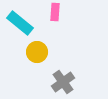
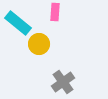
cyan rectangle: moved 2 px left
yellow circle: moved 2 px right, 8 px up
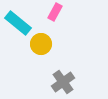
pink rectangle: rotated 24 degrees clockwise
yellow circle: moved 2 px right
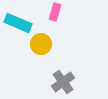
pink rectangle: rotated 12 degrees counterclockwise
cyan rectangle: rotated 16 degrees counterclockwise
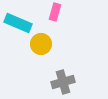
gray cross: rotated 20 degrees clockwise
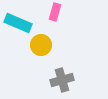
yellow circle: moved 1 px down
gray cross: moved 1 px left, 2 px up
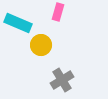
pink rectangle: moved 3 px right
gray cross: rotated 15 degrees counterclockwise
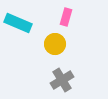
pink rectangle: moved 8 px right, 5 px down
yellow circle: moved 14 px right, 1 px up
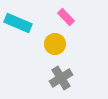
pink rectangle: rotated 60 degrees counterclockwise
gray cross: moved 1 px left, 2 px up
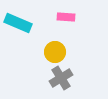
pink rectangle: rotated 42 degrees counterclockwise
yellow circle: moved 8 px down
